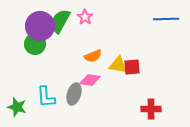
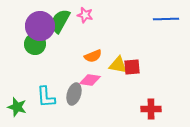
pink star: moved 2 px up; rotated 21 degrees counterclockwise
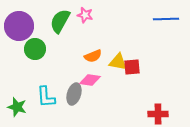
purple circle: moved 21 px left
green circle: moved 5 px down
yellow triangle: moved 3 px up
red cross: moved 7 px right, 5 px down
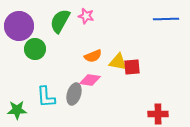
pink star: moved 1 px right, 1 px down
green star: moved 3 px down; rotated 18 degrees counterclockwise
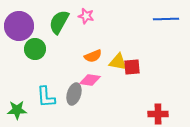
green semicircle: moved 1 px left, 1 px down
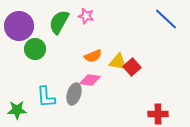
blue line: rotated 45 degrees clockwise
red square: rotated 36 degrees counterclockwise
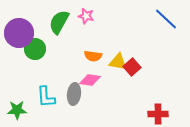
purple circle: moved 7 px down
orange semicircle: rotated 30 degrees clockwise
gray ellipse: rotated 10 degrees counterclockwise
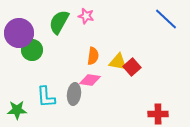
green circle: moved 3 px left, 1 px down
orange semicircle: rotated 90 degrees counterclockwise
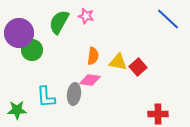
blue line: moved 2 px right
red square: moved 6 px right
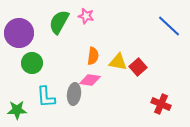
blue line: moved 1 px right, 7 px down
green circle: moved 13 px down
red cross: moved 3 px right, 10 px up; rotated 24 degrees clockwise
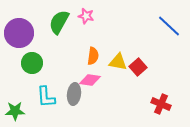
green star: moved 2 px left, 1 px down
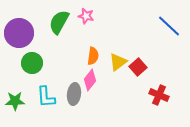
yellow triangle: rotated 48 degrees counterclockwise
pink diamond: rotated 60 degrees counterclockwise
red cross: moved 2 px left, 9 px up
green star: moved 10 px up
